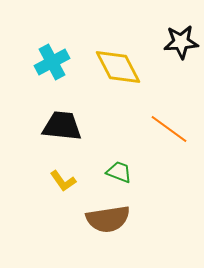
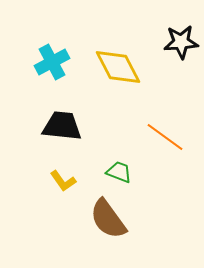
orange line: moved 4 px left, 8 px down
brown semicircle: rotated 63 degrees clockwise
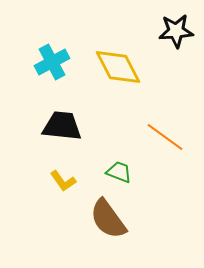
black star: moved 5 px left, 11 px up
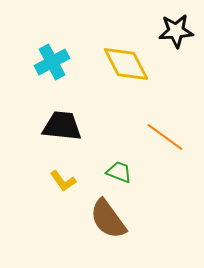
yellow diamond: moved 8 px right, 3 px up
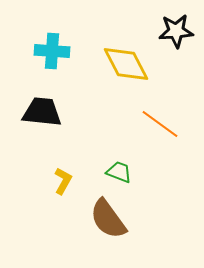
cyan cross: moved 11 px up; rotated 32 degrees clockwise
black trapezoid: moved 20 px left, 14 px up
orange line: moved 5 px left, 13 px up
yellow L-shape: rotated 116 degrees counterclockwise
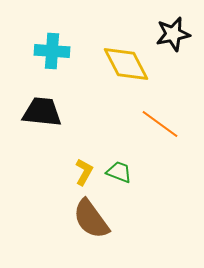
black star: moved 3 px left, 3 px down; rotated 8 degrees counterclockwise
yellow L-shape: moved 21 px right, 9 px up
brown semicircle: moved 17 px left
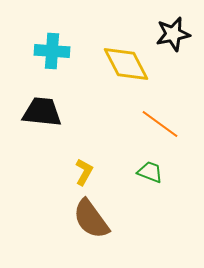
green trapezoid: moved 31 px right
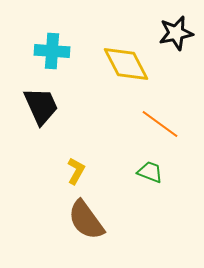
black star: moved 3 px right, 1 px up
black trapezoid: moved 1 px left, 6 px up; rotated 60 degrees clockwise
yellow L-shape: moved 8 px left, 1 px up
brown semicircle: moved 5 px left, 1 px down
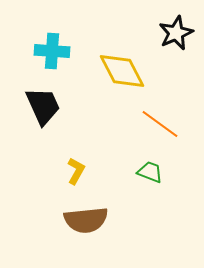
black star: rotated 12 degrees counterclockwise
yellow diamond: moved 4 px left, 7 px down
black trapezoid: moved 2 px right
brown semicircle: rotated 60 degrees counterclockwise
